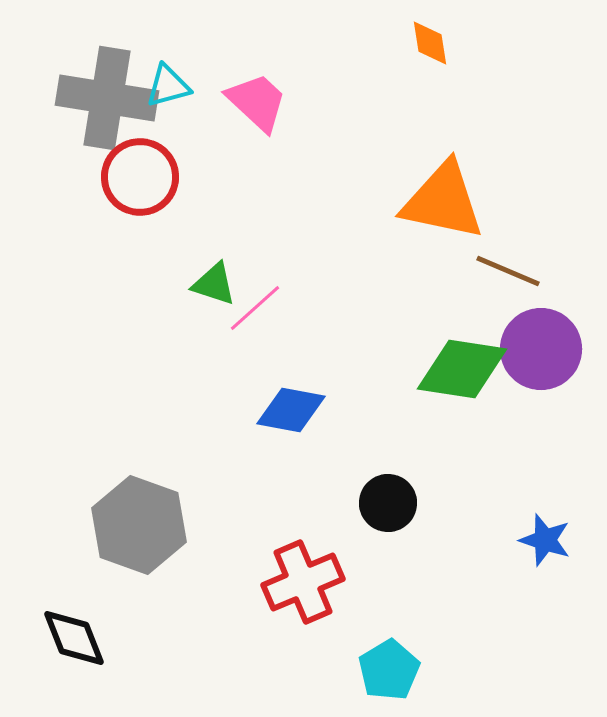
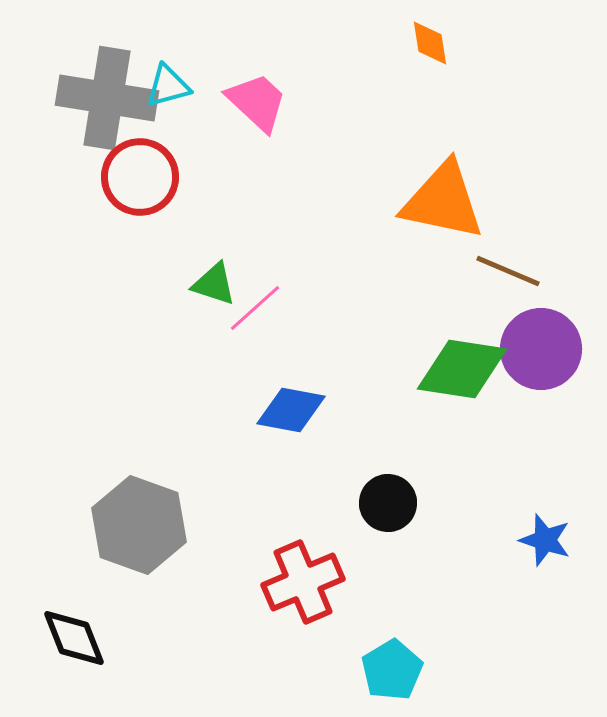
cyan pentagon: moved 3 px right
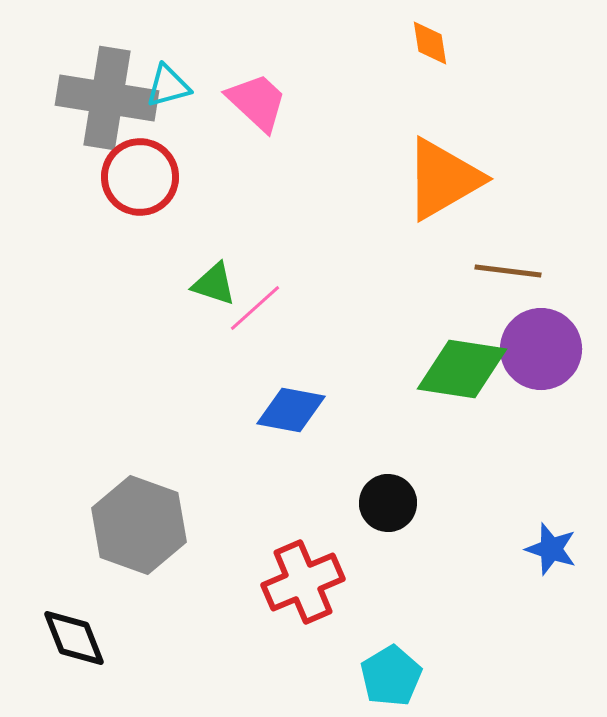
orange triangle: moved 22 px up; rotated 42 degrees counterclockwise
brown line: rotated 16 degrees counterclockwise
blue star: moved 6 px right, 9 px down
cyan pentagon: moved 1 px left, 6 px down
